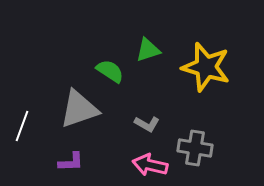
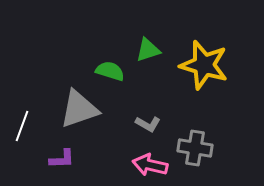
yellow star: moved 2 px left, 2 px up
green semicircle: rotated 16 degrees counterclockwise
gray L-shape: moved 1 px right
purple L-shape: moved 9 px left, 3 px up
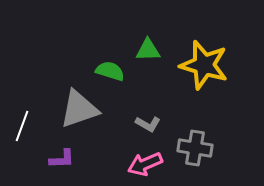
green triangle: rotated 16 degrees clockwise
pink arrow: moved 5 px left, 1 px up; rotated 36 degrees counterclockwise
